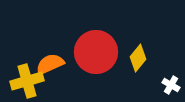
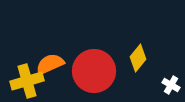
red circle: moved 2 px left, 19 px down
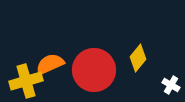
red circle: moved 1 px up
yellow cross: moved 1 px left
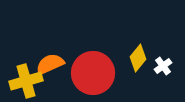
red circle: moved 1 px left, 3 px down
white cross: moved 8 px left, 19 px up; rotated 24 degrees clockwise
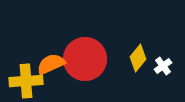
orange semicircle: moved 1 px right
red circle: moved 8 px left, 14 px up
yellow cross: rotated 12 degrees clockwise
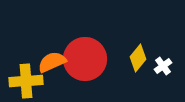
orange semicircle: moved 1 px right, 2 px up
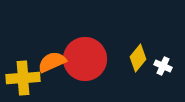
white cross: rotated 30 degrees counterclockwise
yellow cross: moved 3 px left, 3 px up
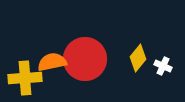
orange semicircle: rotated 12 degrees clockwise
yellow cross: moved 2 px right
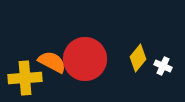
orange semicircle: rotated 40 degrees clockwise
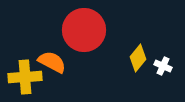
red circle: moved 1 px left, 29 px up
yellow cross: moved 1 px up
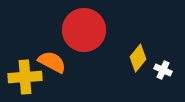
white cross: moved 4 px down
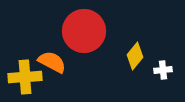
red circle: moved 1 px down
yellow diamond: moved 3 px left, 2 px up
white cross: rotated 30 degrees counterclockwise
